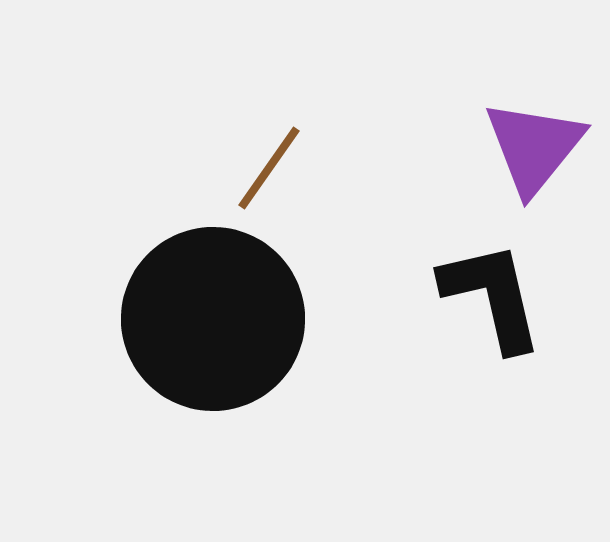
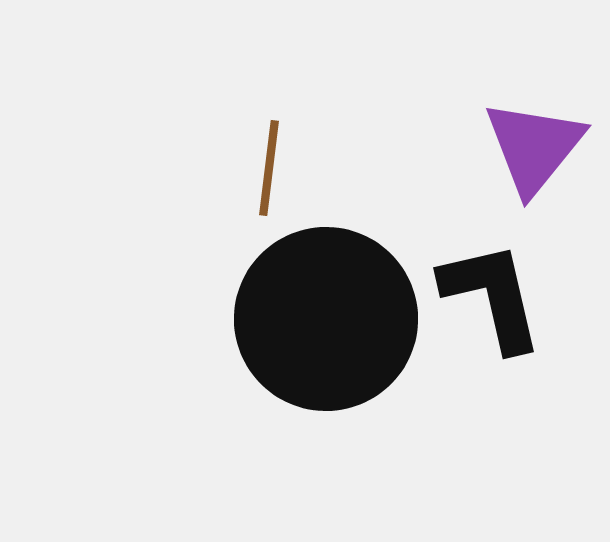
brown line: rotated 28 degrees counterclockwise
black circle: moved 113 px right
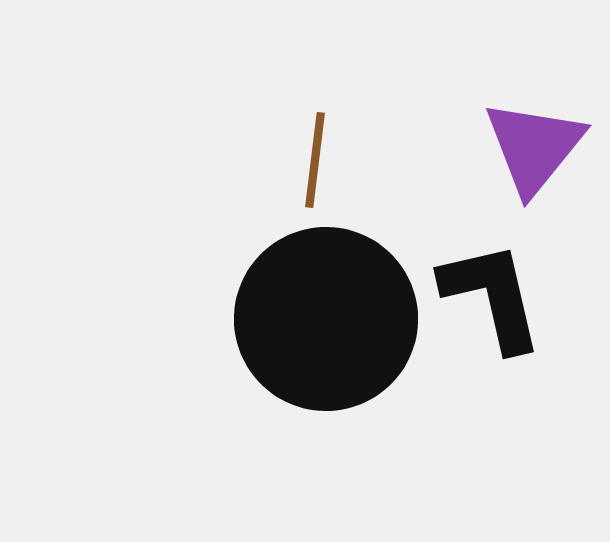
brown line: moved 46 px right, 8 px up
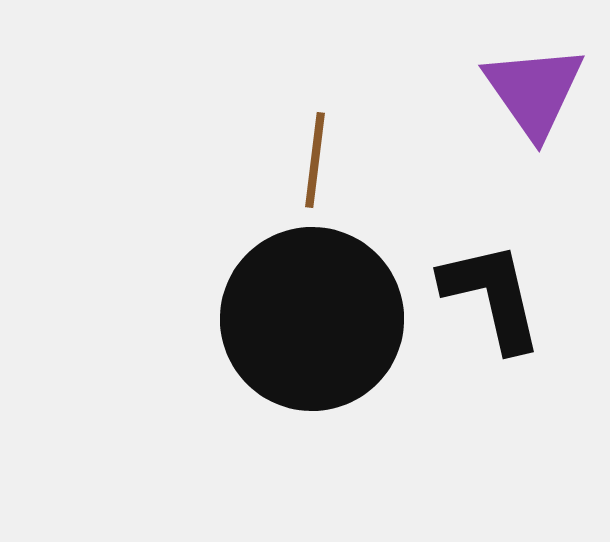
purple triangle: moved 56 px up; rotated 14 degrees counterclockwise
black circle: moved 14 px left
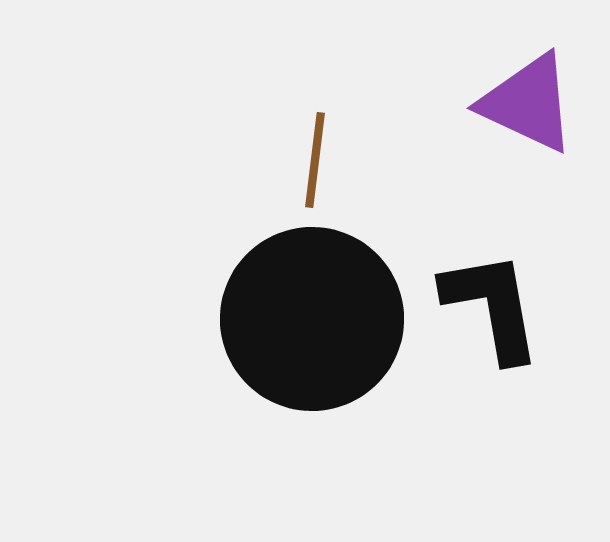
purple triangle: moved 6 px left, 12 px down; rotated 30 degrees counterclockwise
black L-shape: moved 10 px down; rotated 3 degrees clockwise
